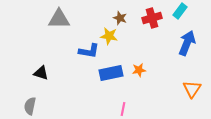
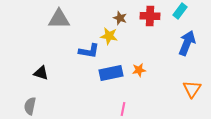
red cross: moved 2 px left, 2 px up; rotated 18 degrees clockwise
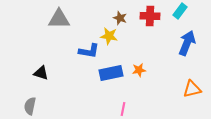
orange triangle: rotated 42 degrees clockwise
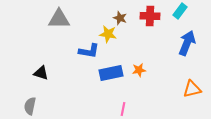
yellow star: moved 1 px left, 2 px up
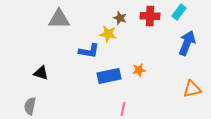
cyan rectangle: moved 1 px left, 1 px down
blue rectangle: moved 2 px left, 3 px down
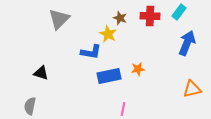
gray triangle: rotated 45 degrees counterclockwise
yellow star: rotated 18 degrees clockwise
blue L-shape: moved 2 px right, 1 px down
orange star: moved 1 px left, 1 px up
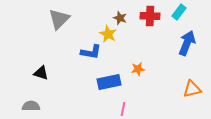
blue rectangle: moved 6 px down
gray semicircle: moved 1 px right; rotated 78 degrees clockwise
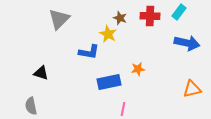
blue arrow: rotated 80 degrees clockwise
blue L-shape: moved 2 px left
gray semicircle: rotated 102 degrees counterclockwise
